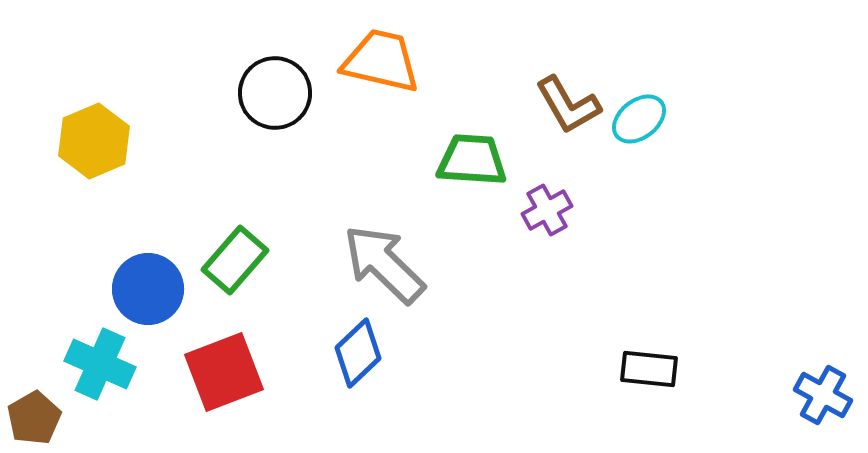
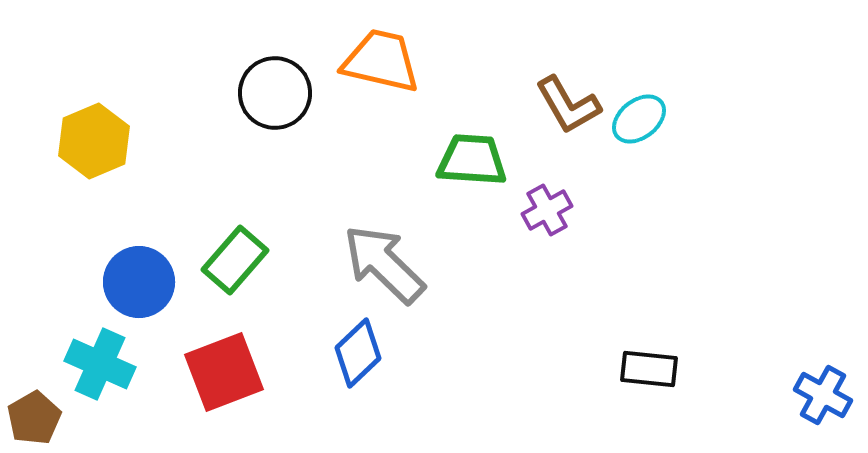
blue circle: moved 9 px left, 7 px up
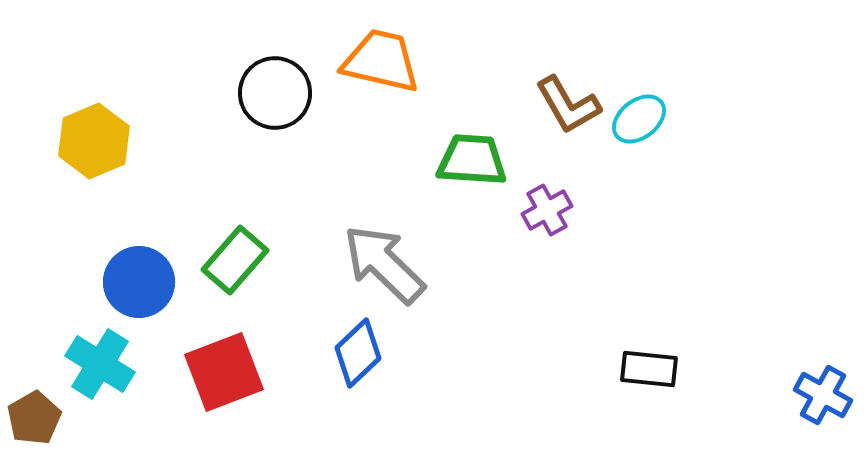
cyan cross: rotated 8 degrees clockwise
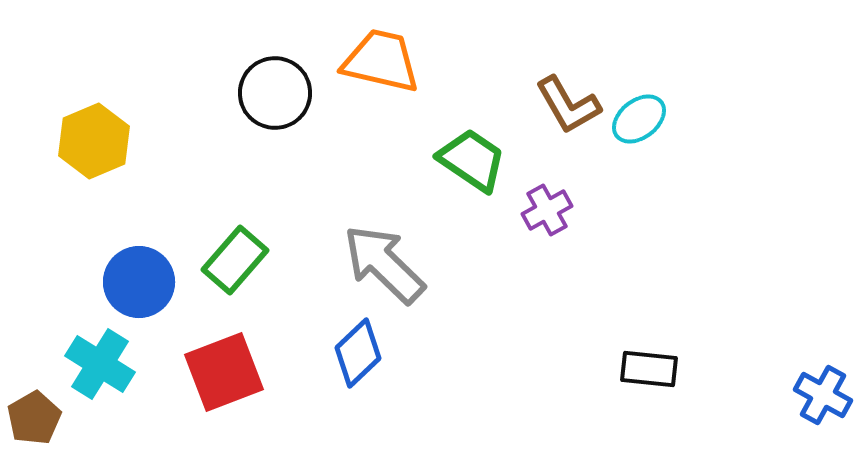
green trapezoid: rotated 30 degrees clockwise
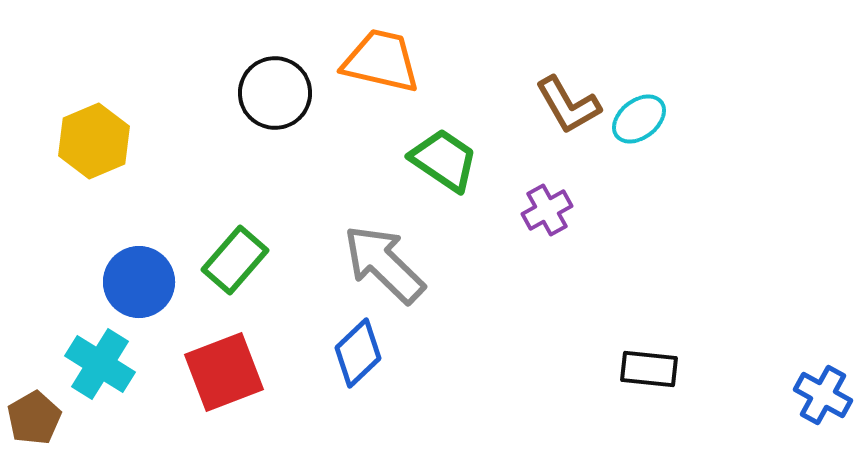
green trapezoid: moved 28 px left
